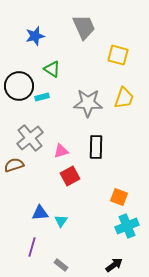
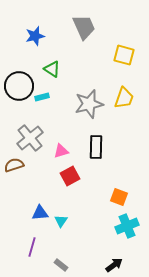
yellow square: moved 6 px right
gray star: moved 1 px right, 1 px down; rotated 16 degrees counterclockwise
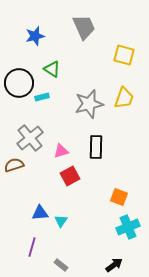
black circle: moved 3 px up
cyan cross: moved 1 px right, 1 px down
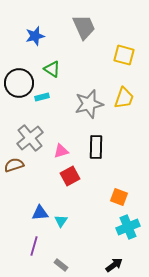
purple line: moved 2 px right, 1 px up
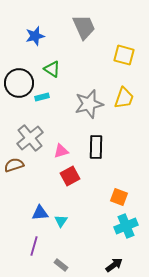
cyan cross: moved 2 px left, 1 px up
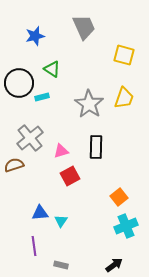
gray star: rotated 24 degrees counterclockwise
orange square: rotated 30 degrees clockwise
purple line: rotated 24 degrees counterclockwise
gray rectangle: rotated 24 degrees counterclockwise
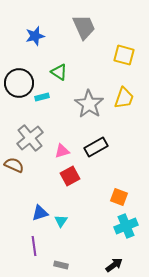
green triangle: moved 7 px right, 3 px down
black rectangle: rotated 60 degrees clockwise
pink triangle: moved 1 px right
brown semicircle: rotated 42 degrees clockwise
orange square: rotated 30 degrees counterclockwise
blue triangle: rotated 12 degrees counterclockwise
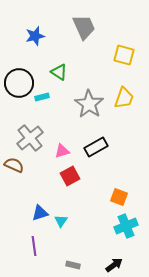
gray rectangle: moved 12 px right
